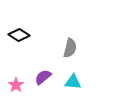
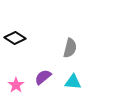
black diamond: moved 4 px left, 3 px down
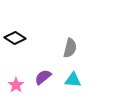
cyan triangle: moved 2 px up
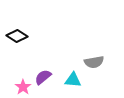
black diamond: moved 2 px right, 2 px up
gray semicircle: moved 24 px right, 14 px down; rotated 66 degrees clockwise
pink star: moved 7 px right, 2 px down
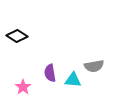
gray semicircle: moved 4 px down
purple semicircle: moved 7 px right, 4 px up; rotated 60 degrees counterclockwise
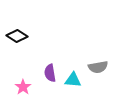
gray semicircle: moved 4 px right, 1 px down
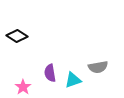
cyan triangle: rotated 24 degrees counterclockwise
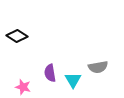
cyan triangle: rotated 42 degrees counterclockwise
pink star: rotated 21 degrees counterclockwise
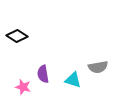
purple semicircle: moved 7 px left, 1 px down
cyan triangle: rotated 42 degrees counterclockwise
